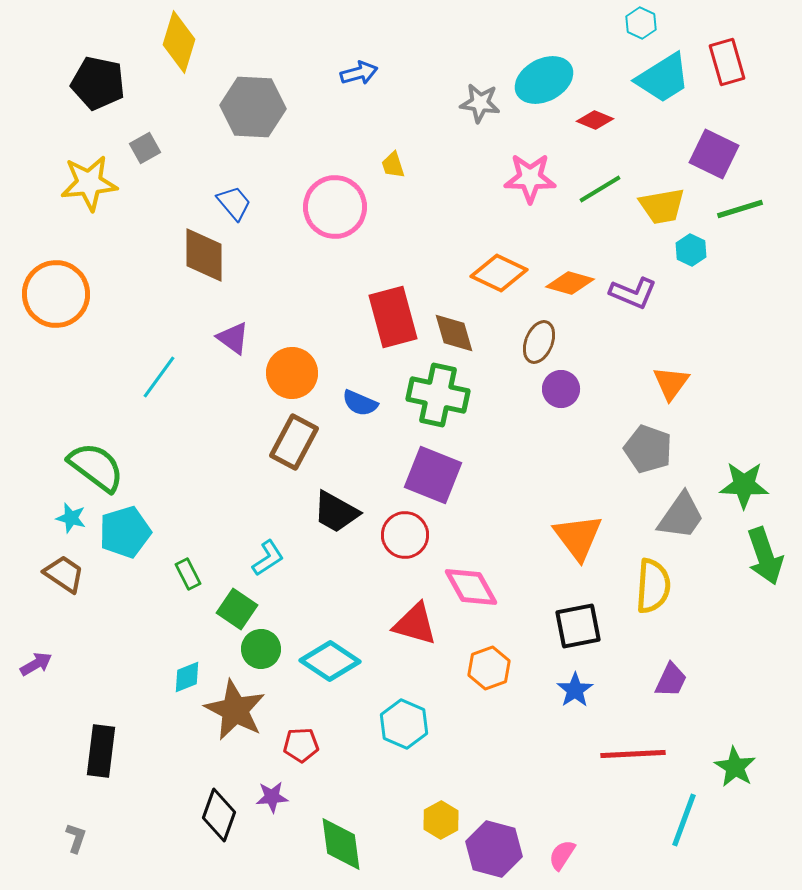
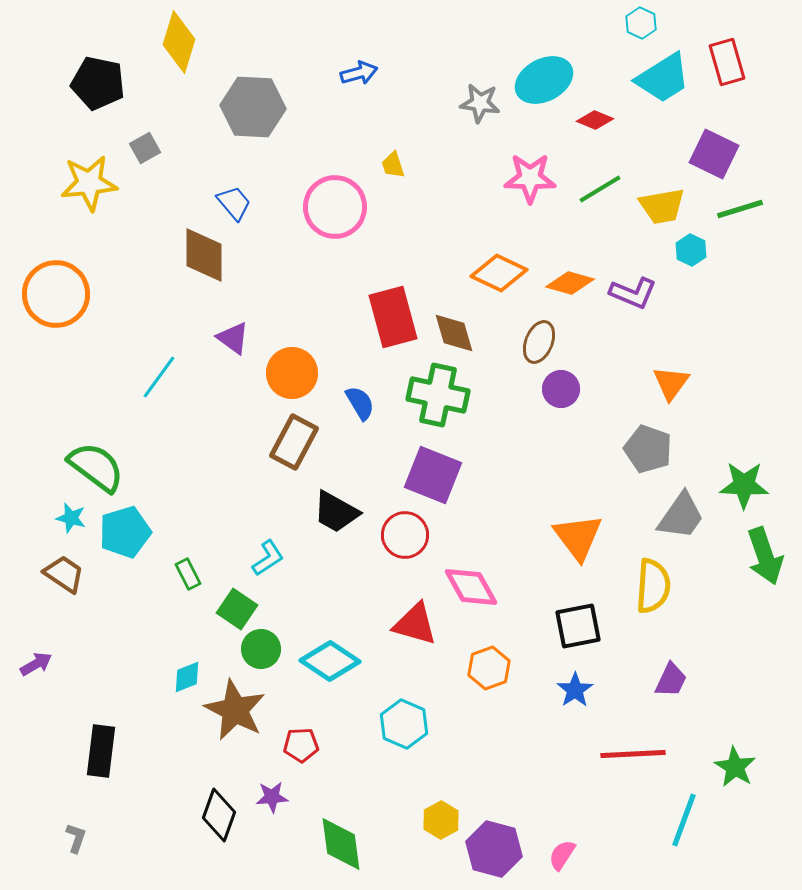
blue semicircle at (360, 403): rotated 144 degrees counterclockwise
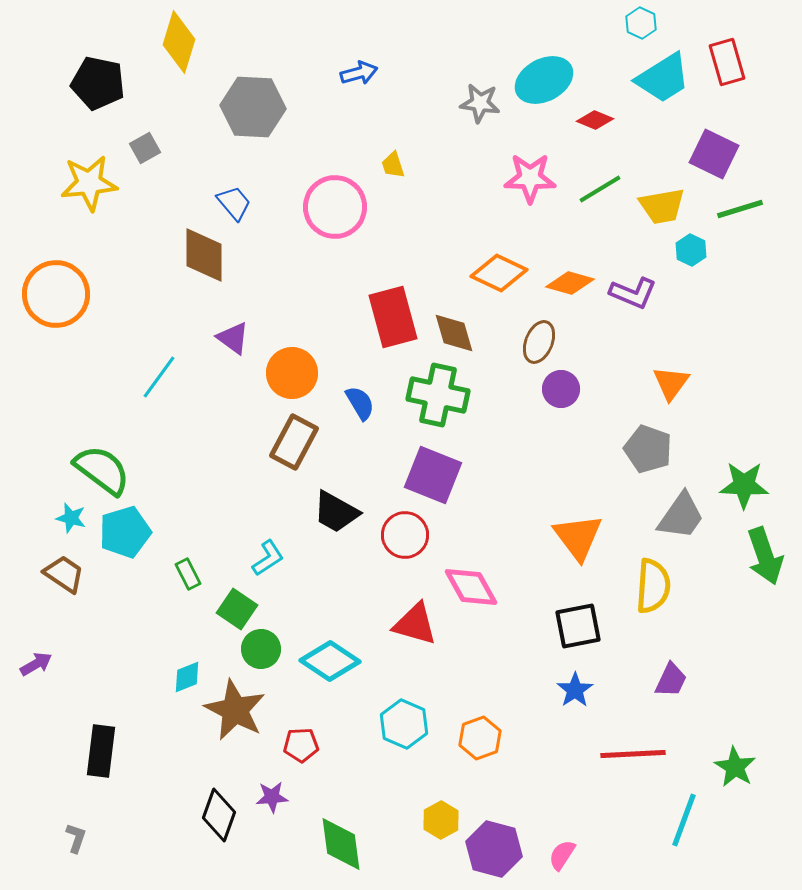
green semicircle at (96, 467): moved 6 px right, 3 px down
orange hexagon at (489, 668): moved 9 px left, 70 px down
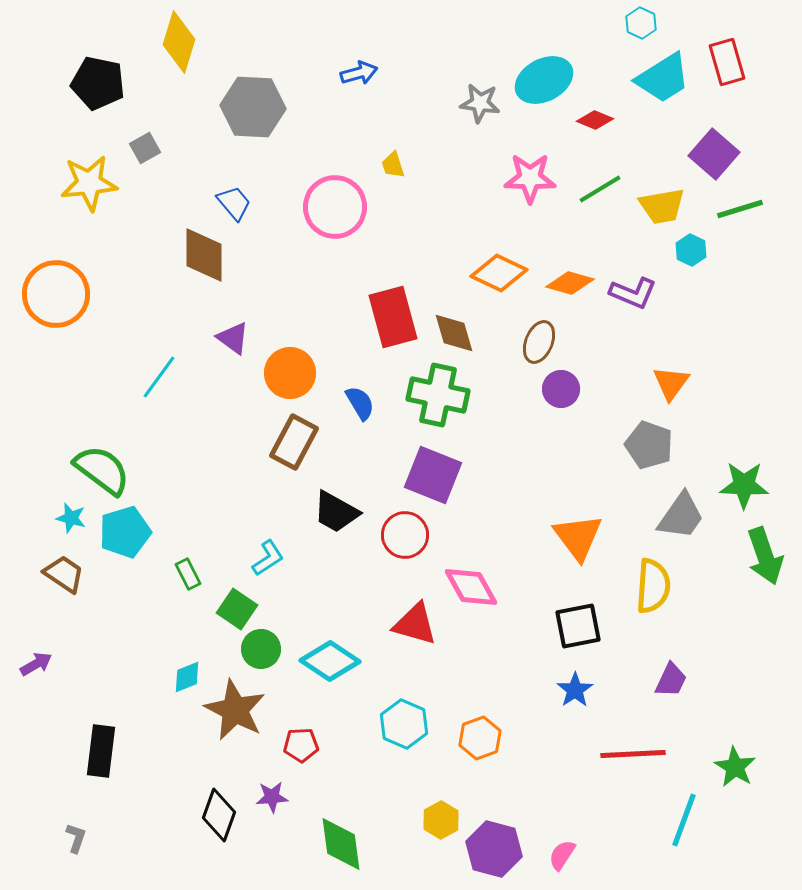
purple square at (714, 154): rotated 15 degrees clockwise
orange circle at (292, 373): moved 2 px left
gray pentagon at (648, 449): moved 1 px right, 4 px up
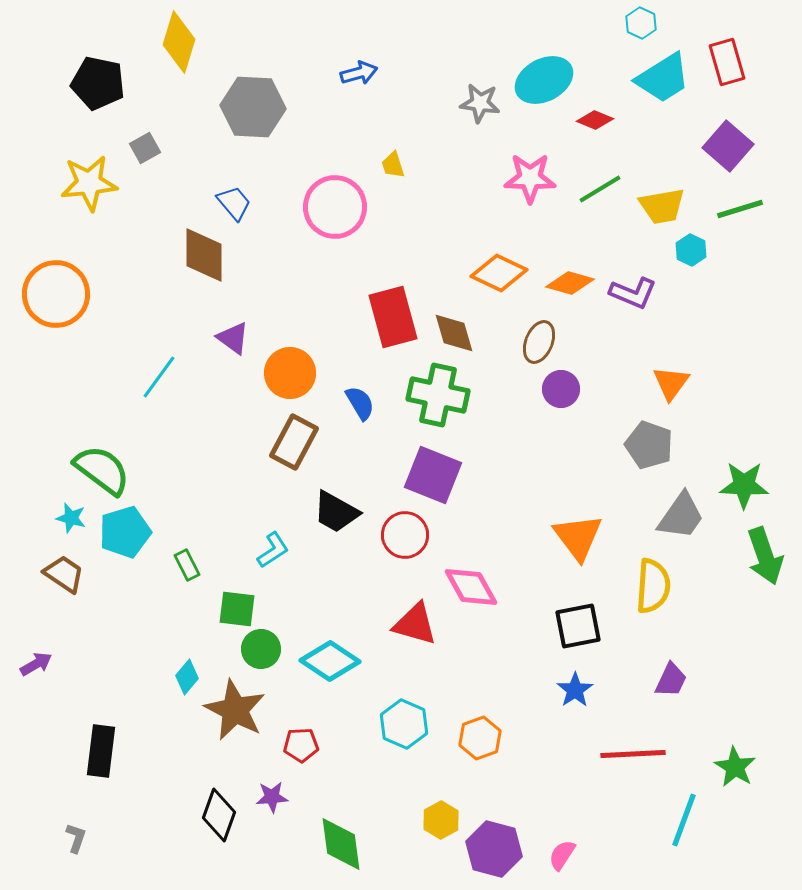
purple square at (714, 154): moved 14 px right, 8 px up
cyan L-shape at (268, 558): moved 5 px right, 8 px up
green rectangle at (188, 574): moved 1 px left, 9 px up
green square at (237, 609): rotated 27 degrees counterclockwise
cyan diamond at (187, 677): rotated 28 degrees counterclockwise
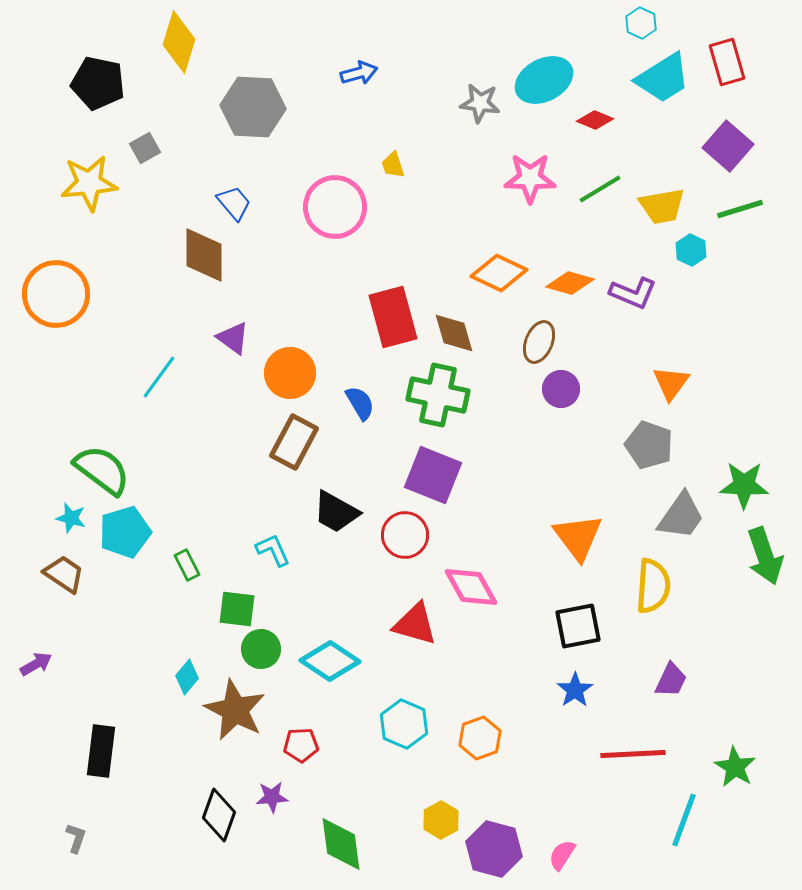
cyan L-shape at (273, 550): rotated 81 degrees counterclockwise
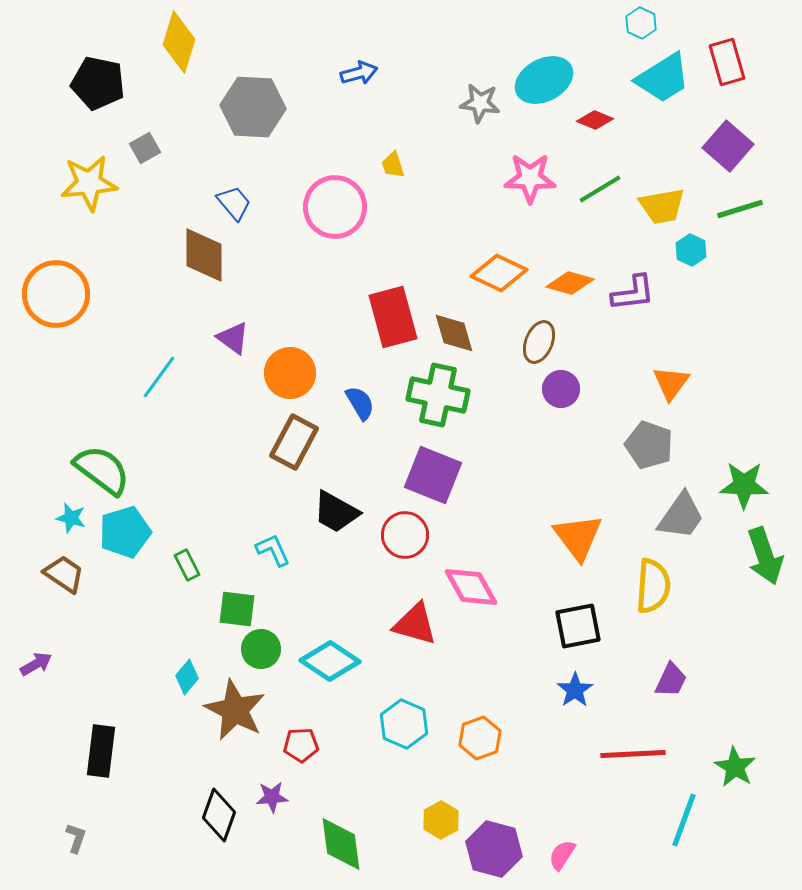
purple L-shape at (633, 293): rotated 30 degrees counterclockwise
